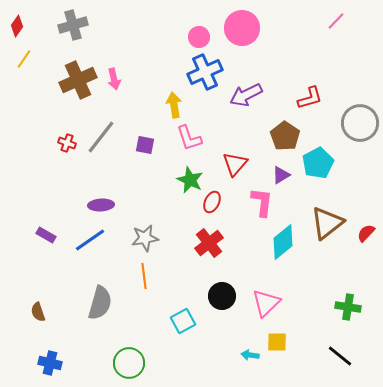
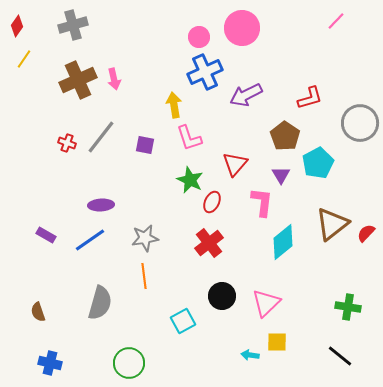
purple triangle at (281, 175): rotated 30 degrees counterclockwise
brown triangle at (327, 223): moved 5 px right, 1 px down
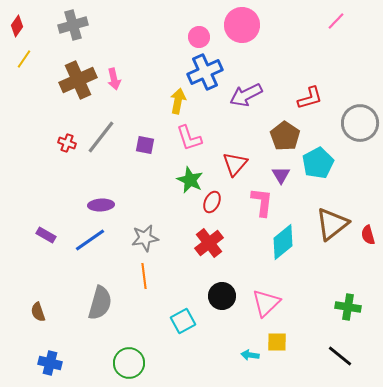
pink circle at (242, 28): moved 3 px up
yellow arrow at (174, 105): moved 4 px right, 4 px up; rotated 20 degrees clockwise
red semicircle at (366, 233): moved 2 px right, 2 px down; rotated 60 degrees counterclockwise
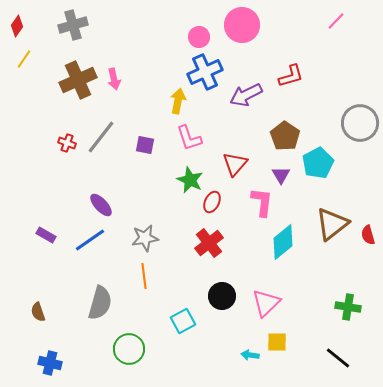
red L-shape at (310, 98): moved 19 px left, 22 px up
purple ellipse at (101, 205): rotated 50 degrees clockwise
black line at (340, 356): moved 2 px left, 2 px down
green circle at (129, 363): moved 14 px up
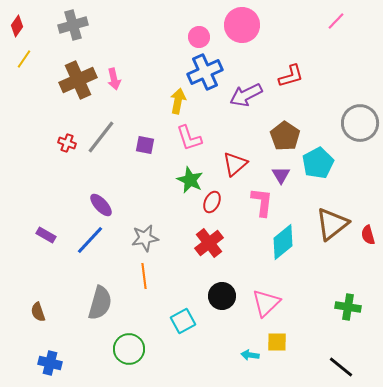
red triangle at (235, 164): rotated 8 degrees clockwise
blue line at (90, 240): rotated 12 degrees counterclockwise
black line at (338, 358): moved 3 px right, 9 px down
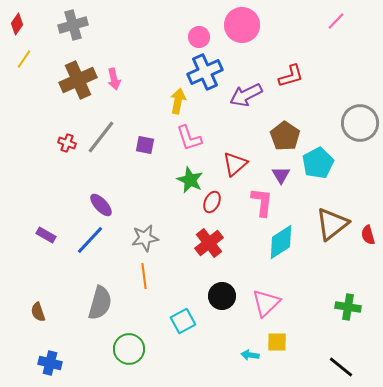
red diamond at (17, 26): moved 2 px up
cyan diamond at (283, 242): moved 2 px left; rotated 6 degrees clockwise
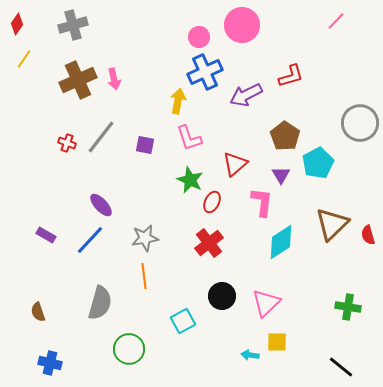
brown triangle at (332, 224): rotated 6 degrees counterclockwise
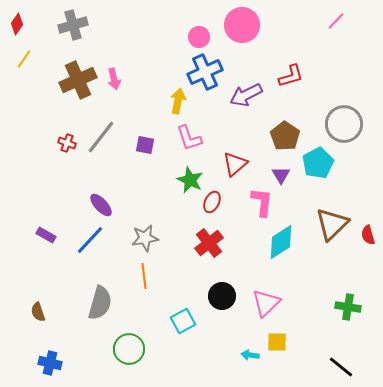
gray circle at (360, 123): moved 16 px left, 1 px down
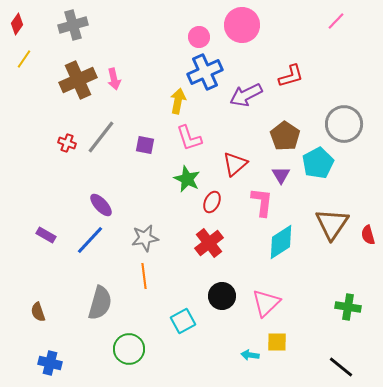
green star at (190, 180): moved 3 px left, 1 px up
brown triangle at (332, 224): rotated 12 degrees counterclockwise
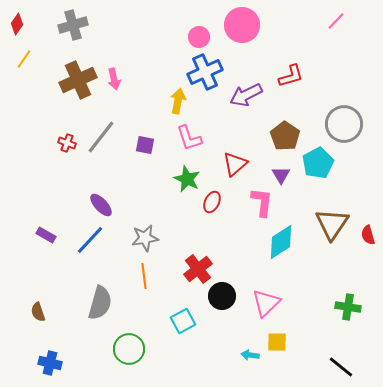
red cross at (209, 243): moved 11 px left, 26 px down
